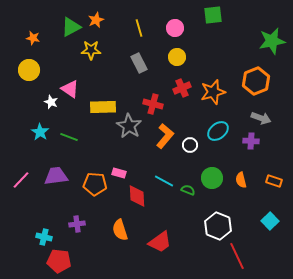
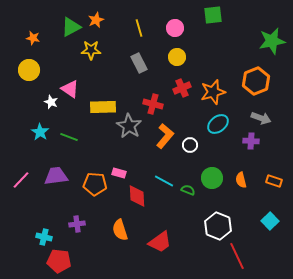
cyan ellipse at (218, 131): moved 7 px up
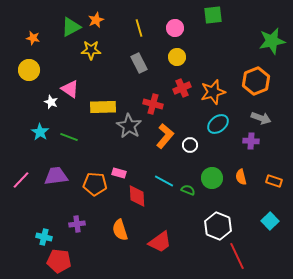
orange semicircle at (241, 180): moved 3 px up
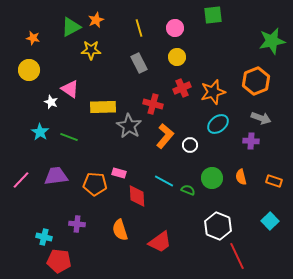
purple cross at (77, 224): rotated 14 degrees clockwise
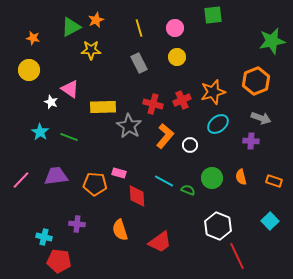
red cross at (182, 88): moved 12 px down
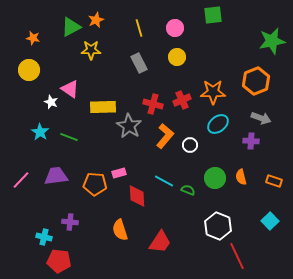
orange star at (213, 92): rotated 15 degrees clockwise
pink rectangle at (119, 173): rotated 32 degrees counterclockwise
green circle at (212, 178): moved 3 px right
purple cross at (77, 224): moved 7 px left, 2 px up
red trapezoid at (160, 242): rotated 20 degrees counterclockwise
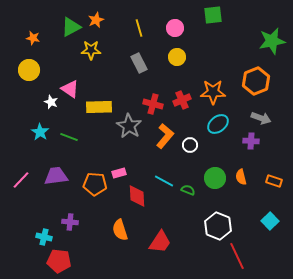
yellow rectangle at (103, 107): moved 4 px left
